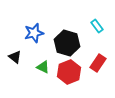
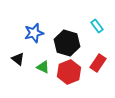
black triangle: moved 3 px right, 2 px down
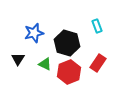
cyan rectangle: rotated 16 degrees clockwise
black triangle: rotated 24 degrees clockwise
green triangle: moved 2 px right, 3 px up
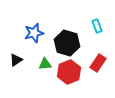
black triangle: moved 2 px left, 1 px down; rotated 24 degrees clockwise
green triangle: rotated 32 degrees counterclockwise
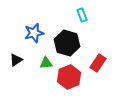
cyan rectangle: moved 15 px left, 11 px up
green triangle: moved 1 px right, 1 px up
red hexagon: moved 5 px down
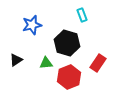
blue star: moved 2 px left, 8 px up
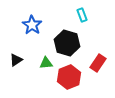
blue star: rotated 24 degrees counterclockwise
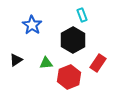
black hexagon: moved 6 px right, 3 px up; rotated 15 degrees clockwise
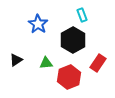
blue star: moved 6 px right, 1 px up
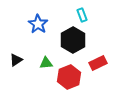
red rectangle: rotated 30 degrees clockwise
